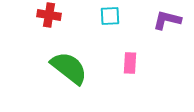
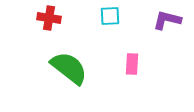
red cross: moved 3 px down
pink rectangle: moved 2 px right, 1 px down
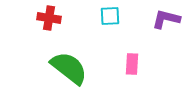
purple L-shape: moved 1 px left, 1 px up
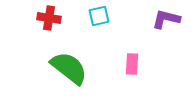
cyan square: moved 11 px left; rotated 10 degrees counterclockwise
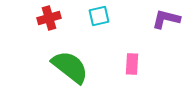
red cross: rotated 25 degrees counterclockwise
green semicircle: moved 1 px right, 1 px up
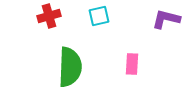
red cross: moved 2 px up
green semicircle: rotated 54 degrees clockwise
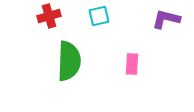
green semicircle: moved 1 px left, 6 px up
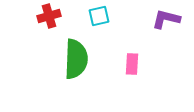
green semicircle: moved 7 px right, 2 px up
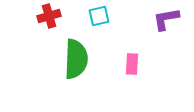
purple L-shape: rotated 24 degrees counterclockwise
